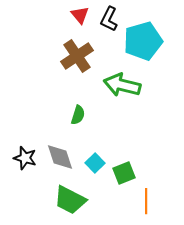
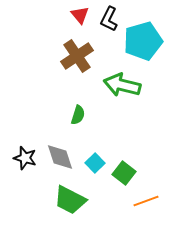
green square: rotated 30 degrees counterclockwise
orange line: rotated 70 degrees clockwise
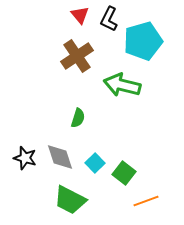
green semicircle: moved 3 px down
